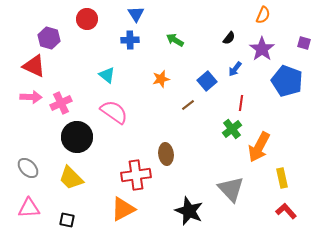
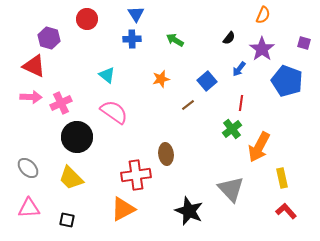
blue cross: moved 2 px right, 1 px up
blue arrow: moved 4 px right
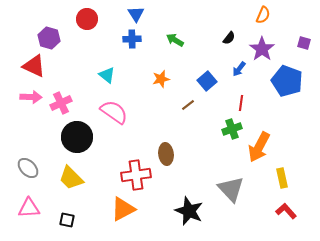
green cross: rotated 18 degrees clockwise
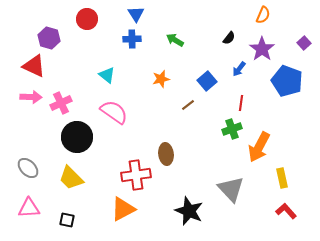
purple square: rotated 32 degrees clockwise
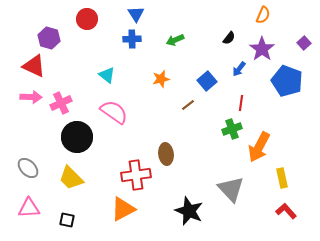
green arrow: rotated 54 degrees counterclockwise
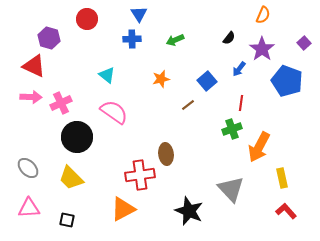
blue triangle: moved 3 px right
red cross: moved 4 px right
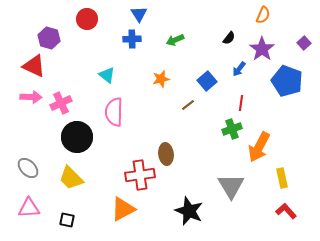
pink semicircle: rotated 124 degrees counterclockwise
gray triangle: moved 3 px up; rotated 12 degrees clockwise
